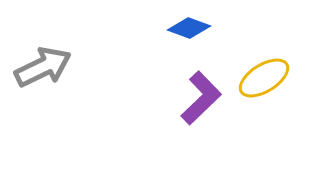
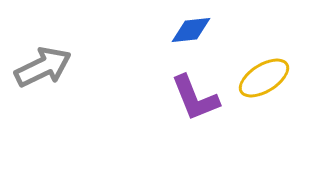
blue diamond: moved 2 px right, 2 px down; rotated 27 degrees counterclockwise
purple L-shape: moved 6 px left; rotated 112 degrees clockwise
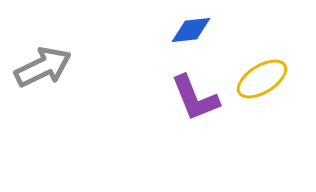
yellow ellipse: moved 2 px left, 1 px down
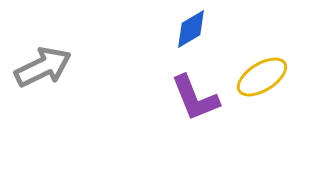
blue diamond: moved 1 px up; rotated 24 degrees counterclockwise
yellow ellipse: moved 2 px up
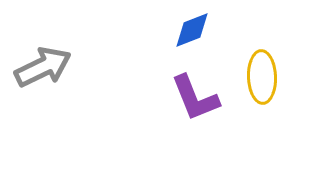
blue diamond: moved 1 px right, 1 px down; rotated 9 degrees clockwise
yellow ellipse: rotated 60 degrees counterclockwise
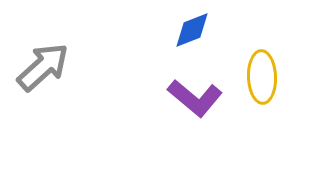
gray arrow: rotated 16 degrees counterclockwise
purple L-shape: rotated 28 degrees counterclockwise
